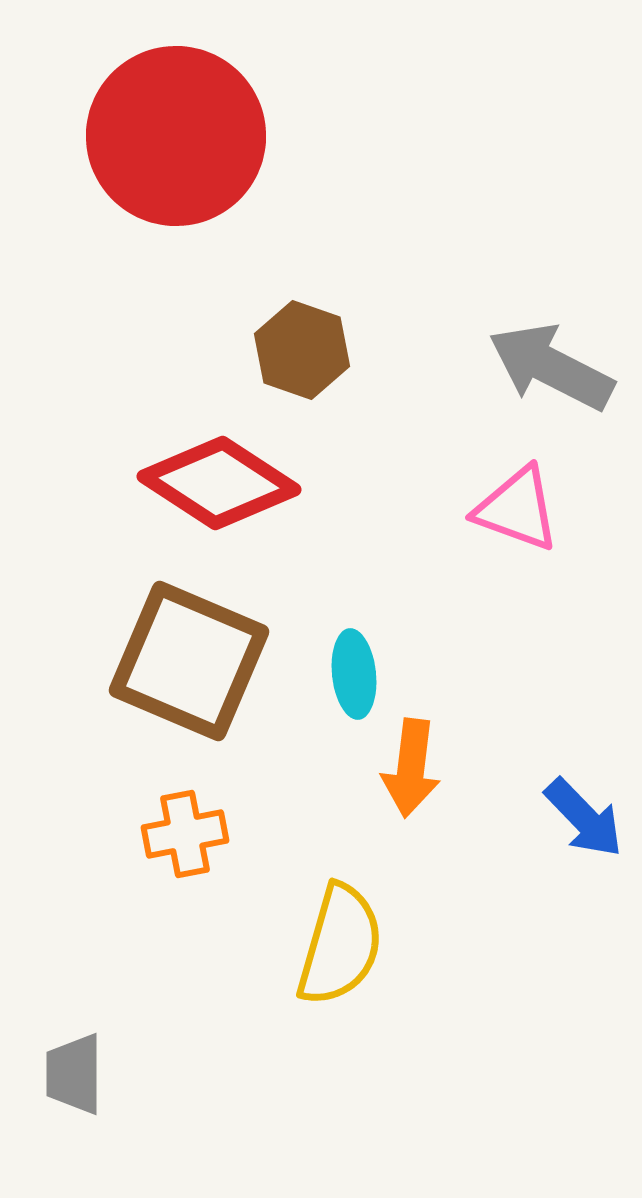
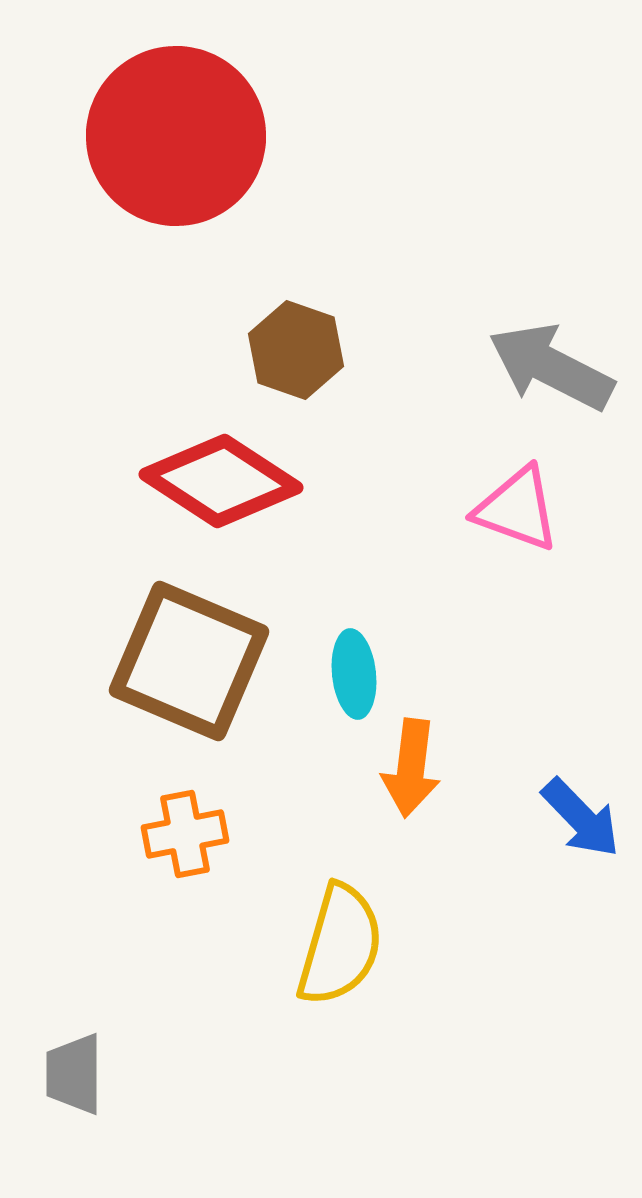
brown hexagon: moved 6 px left
red diamond: moved 2 px right, 2 px up
blue arrow: moved 3 px left
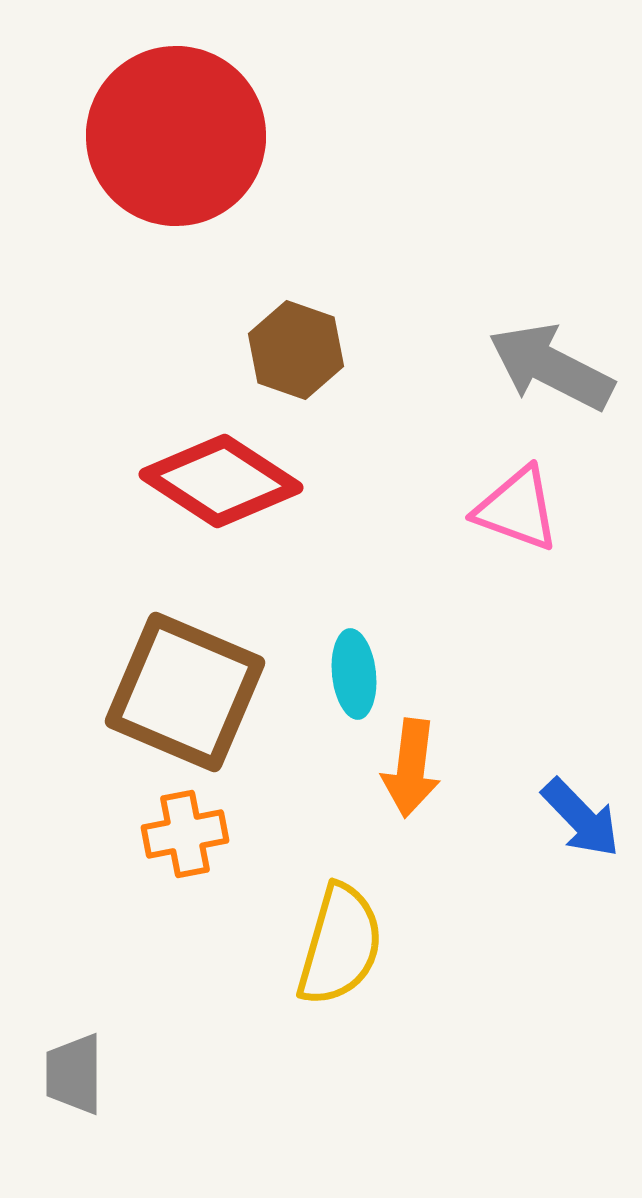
brown square: moved 4 px left, 31 px down
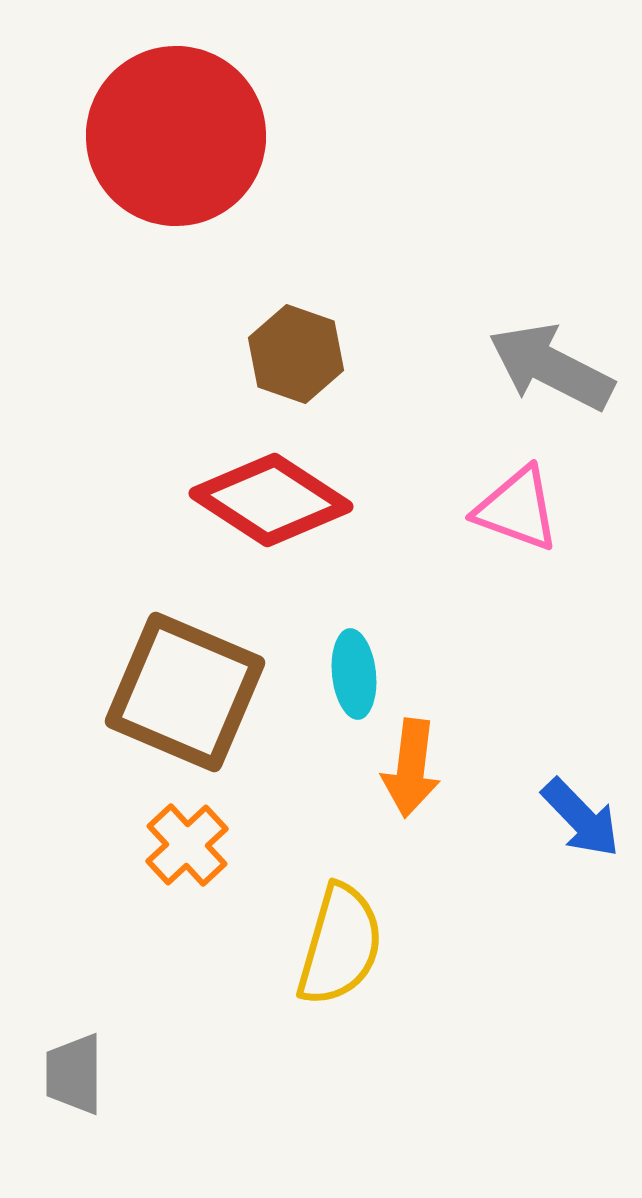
brown hexagon: moved 4 px down
red diamond: moved 50 px right, 19 px down
orange cross: moved 2 px right, 11 px down; rotated 32 degrees counterclockwise
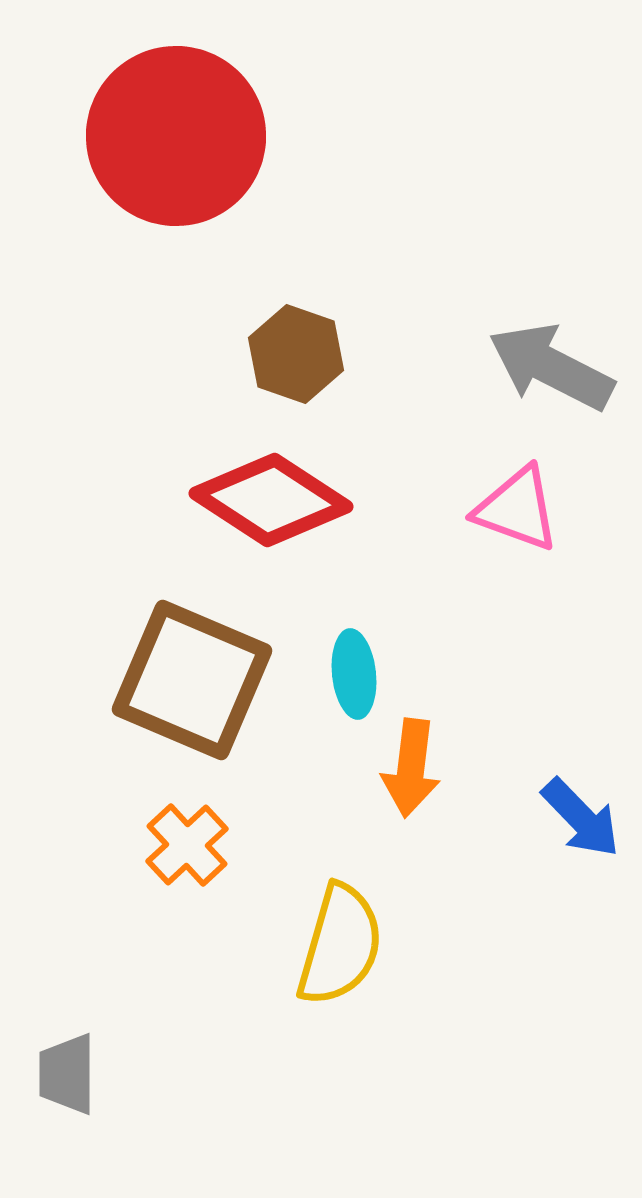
brown square: moved 7 px right, 12 px up
gray trapezoid: moved 7 px left
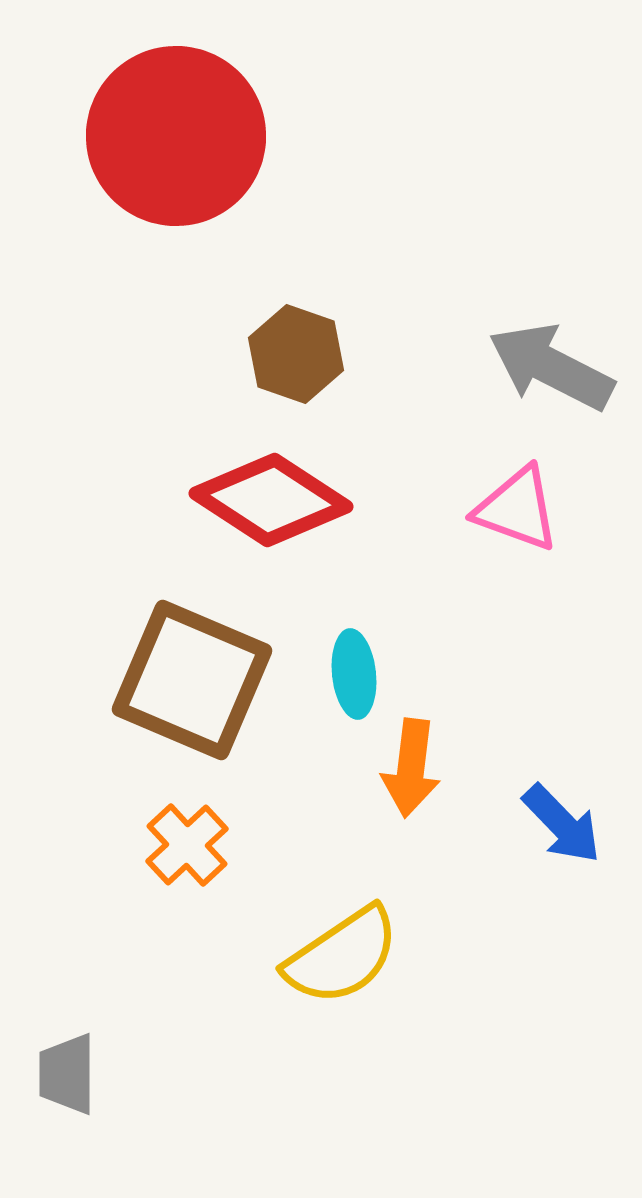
blue arrow: moved 19 px left, 6 px down
yellow semicircle: moved 2 px right, 11 px down; rotated 40 degrees clockwise
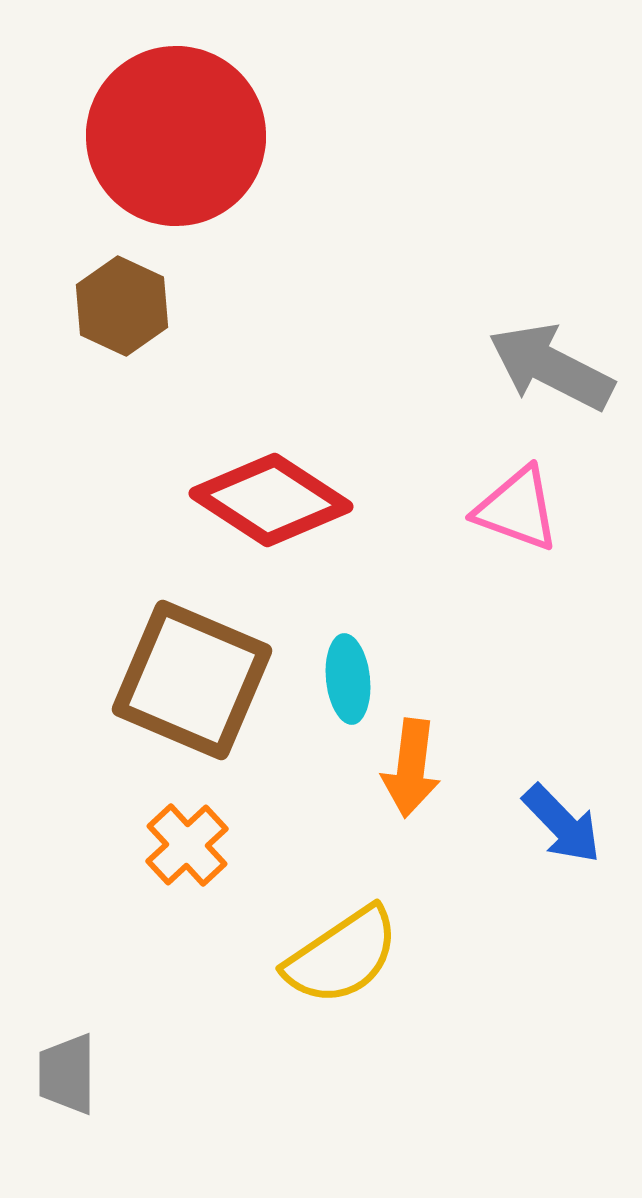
brown hexagon: moved 174 px left, 48 px up; rotated 6 degrees clockwise
cyan ellipse: moved 6 px left, 5 px down
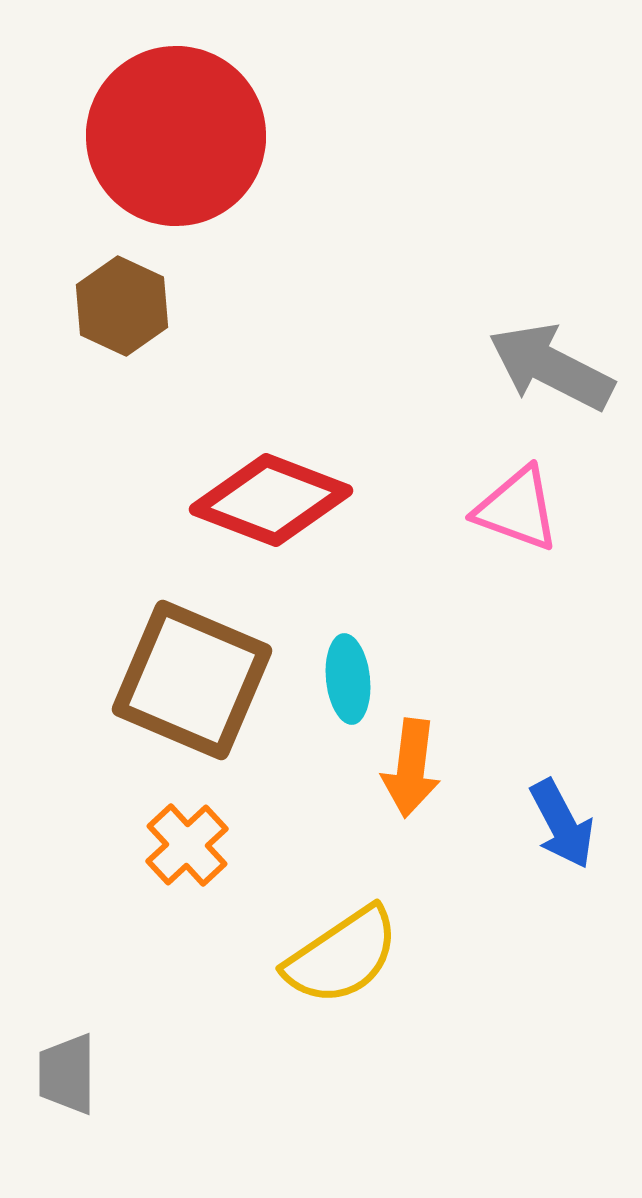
red diamond: rotated 12 degrees counterclockwise
blue arrow: rotated 16 degrees clockwise
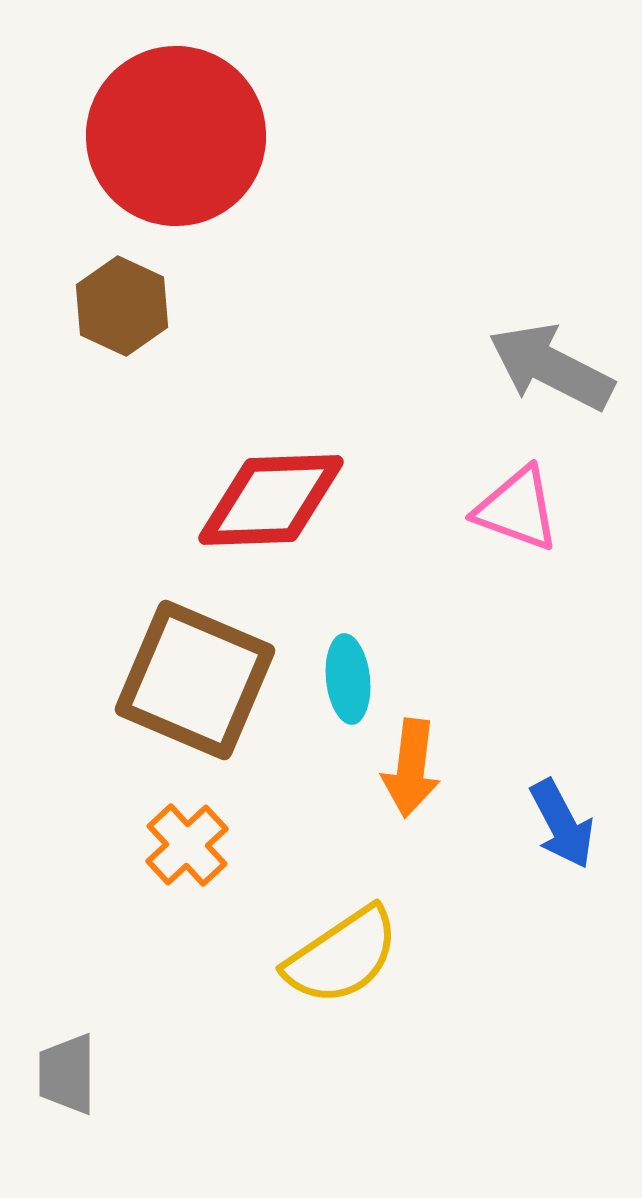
red diamond: rotated 23 degrees counterclockwise
brown square: moved 3 px right
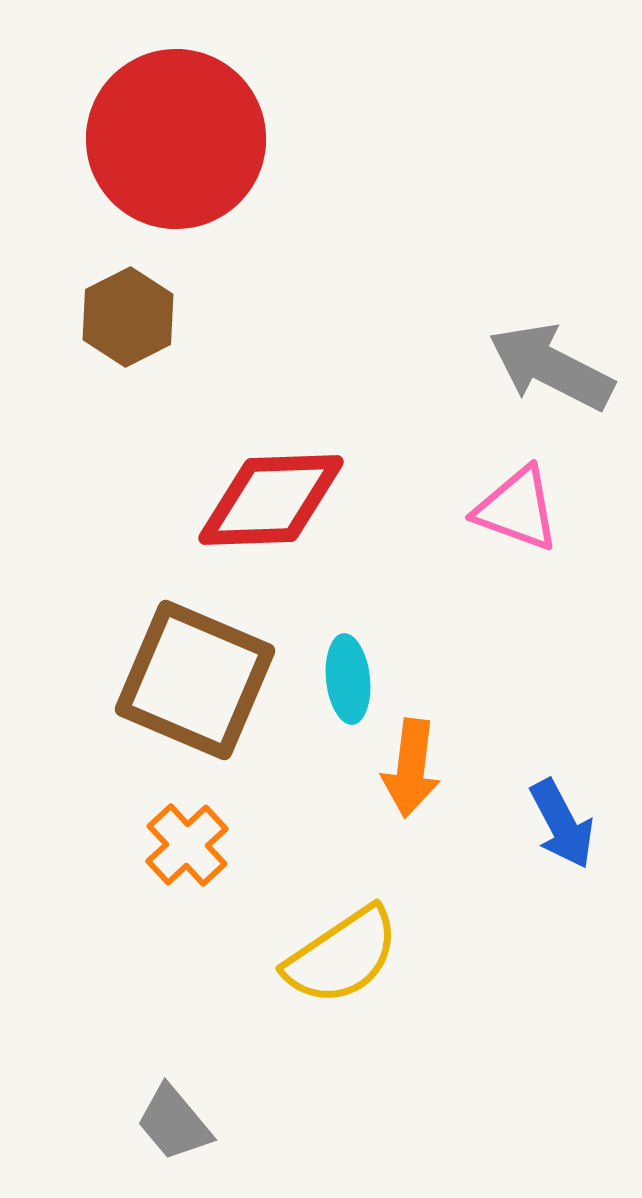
red circle: moved 3 px down
brown hexagon: moved 6 px right, 11 px down; rotated 8 degrees clockwise
gray trapezoid: moved 107 px right, 49 px down; rotated 40 degrees counterclockwise
